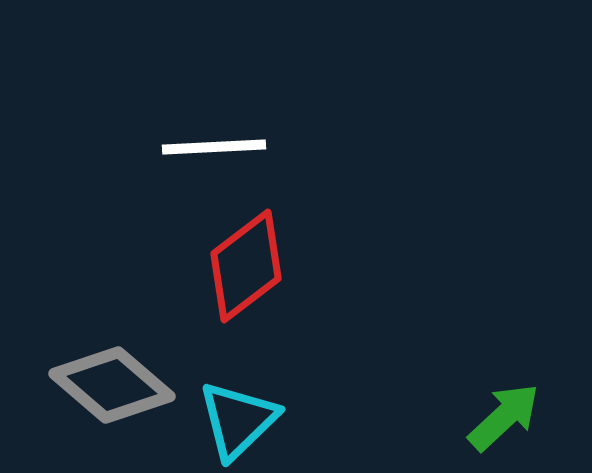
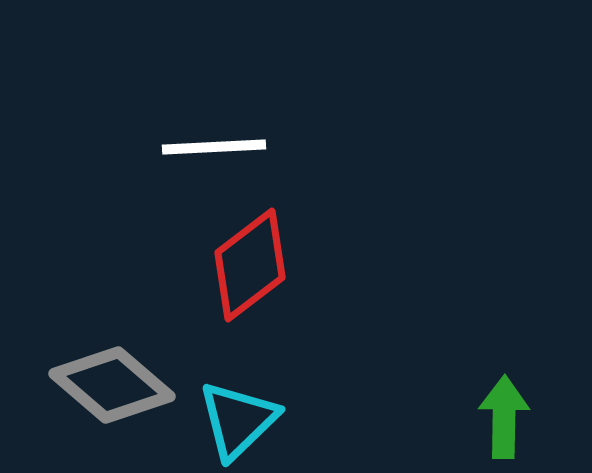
red diamond: moved 4 px right, 1 px up
green arrow: rotated 46 degrees counterclockwise
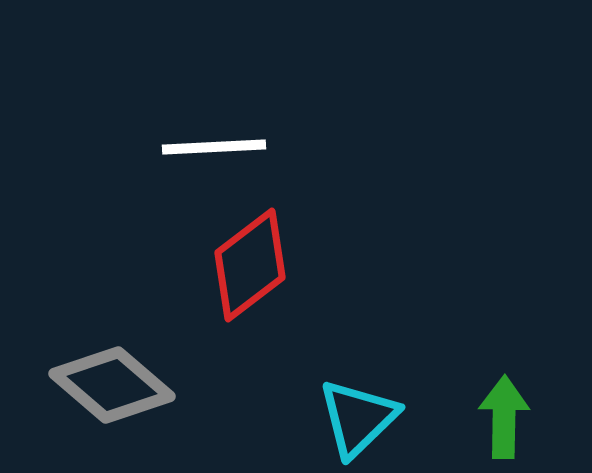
cyan triangle: moved 120 px right, 2 px up
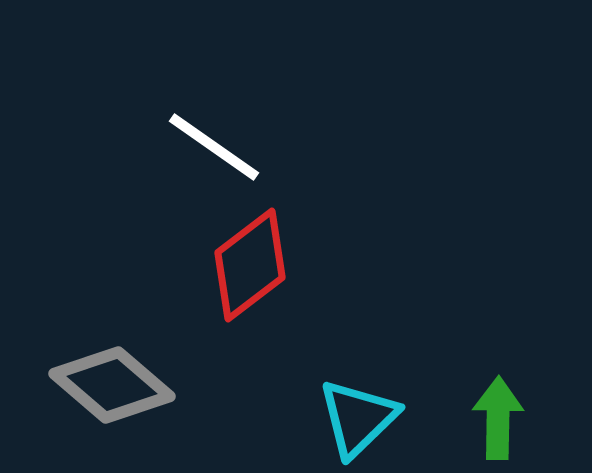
white line: rotated 38 degrees clockwise
green arrow: moved 6 px left, 1 px down
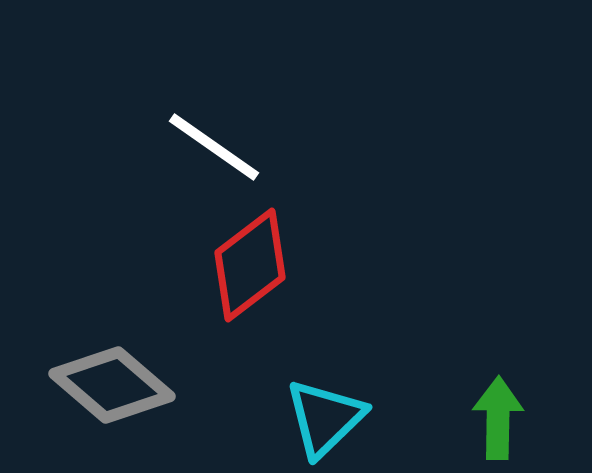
cyan triangle: moved 33 px left
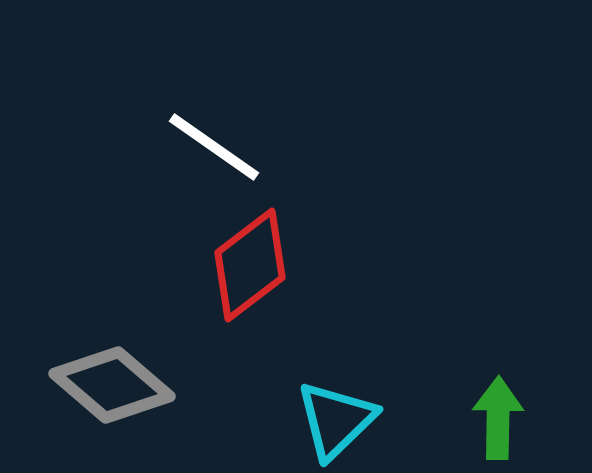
cyan triangle: moved 11 px right, 2 px down
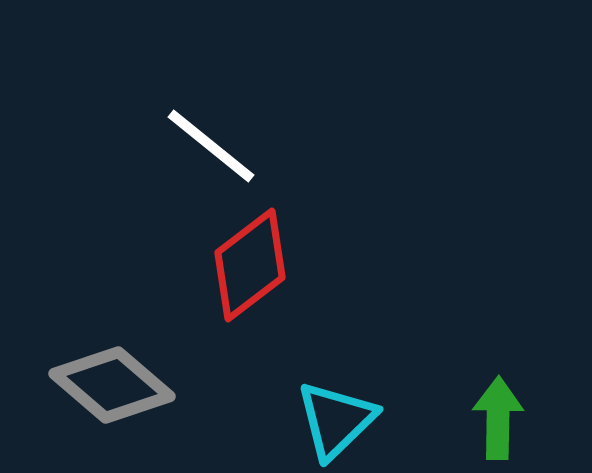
white line: moved 3 px left, 1 px up; rotated 4 degrees clockwise
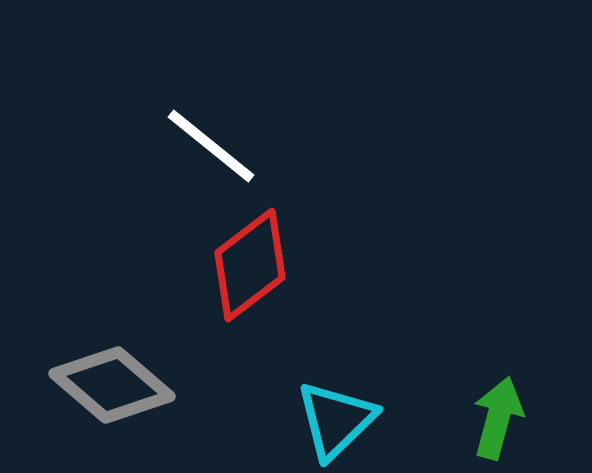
green arrow: rotated 14 degrees clockwise
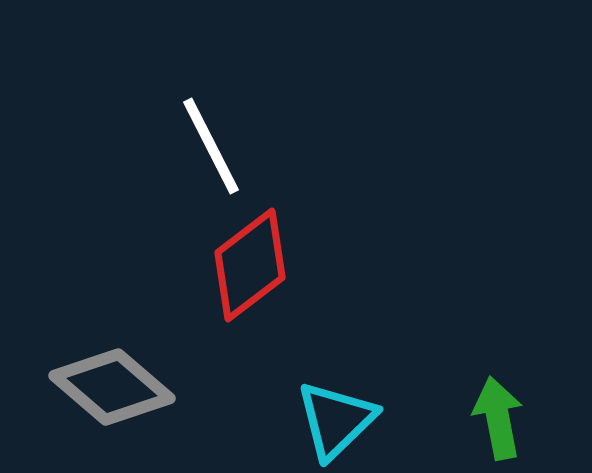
white line: rotated 24 degrees clockwise
gray diamond: moved 2 px down
green arrow: rotated 26 degrees counterclockwise
